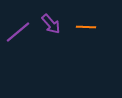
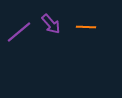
purple line: moved 1 px right
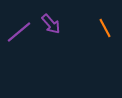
orange line: moved 19 px right, 1 px down; rotated 60 degrees clockwise
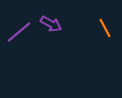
purple arrow: rotated 20 degrees counterclockwise
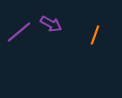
orange line: moved 10 px left, 7 px down; rotated 48 degrees clockwise
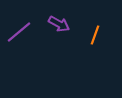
purple arrow: moved 8 px right
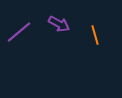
orange line: rotated 36 degrees counterclockwise
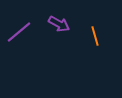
orange line: moved 1 px down
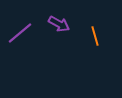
purple line: moved 1 px right, 1 px down
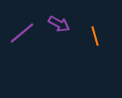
purple line: moved 2 px right
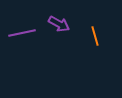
purple line: rotated 28 degrees clockwise
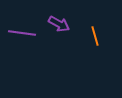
purple line: rotated 20 degrees clockwise
